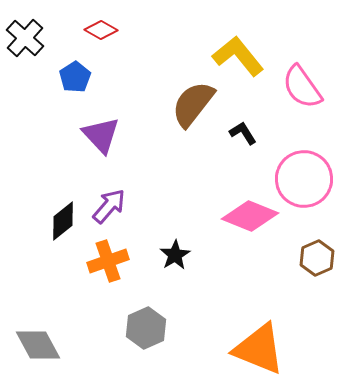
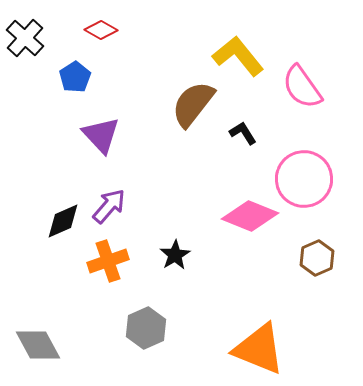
black diamond: rotated 15 degrees clockwise
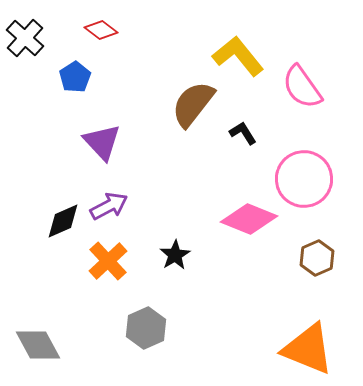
red diamond: rotated 8 degrees clockwise
purple triangle: moved 1 px right, 7 px down
purple arrow: rotated 21 degrees clockwise
pink diamond: moved 1 px left, 3 px down
orange cross: rotated 24 degrees counterclockwise
orange triangle: moved 49 px right
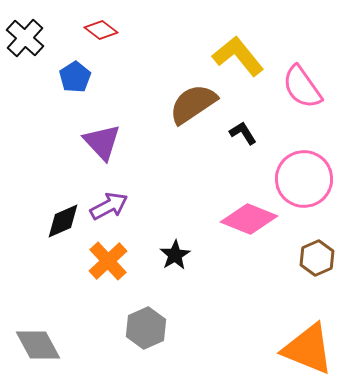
brown semicircle: rotated 18 degrees clockwise
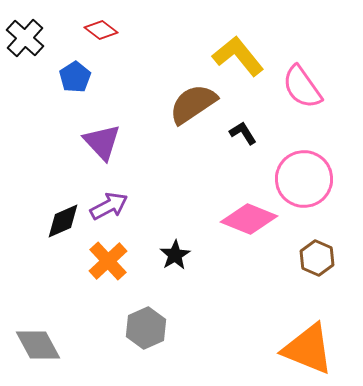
brown hexagon: rotated 12 degrees counterclockwise
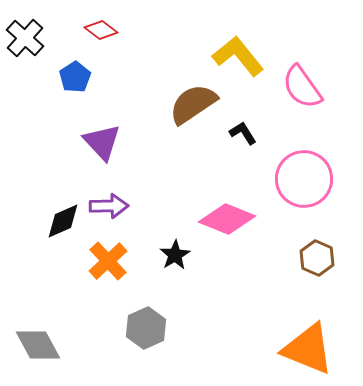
purple arrow: rotated 27 degrees clockwise
pink diamond: moved 22 px left
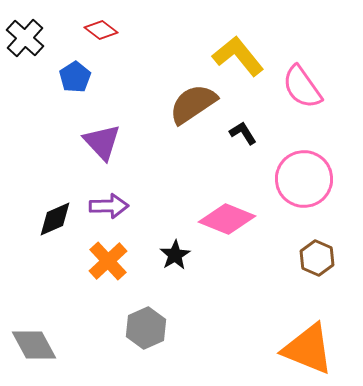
black diamond: moved 8 px left, 2 px up
gray diamond: moved 4 px left
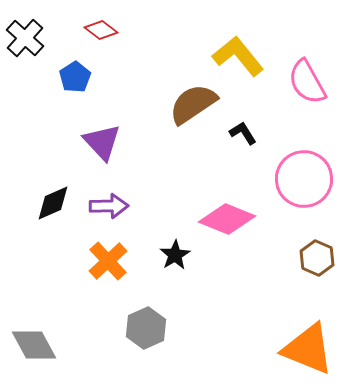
pink semicircle: moved 5 px right, 5 px up; rotated 6 degrees clockwise
black diamond: moved 2 px left, 16 px up
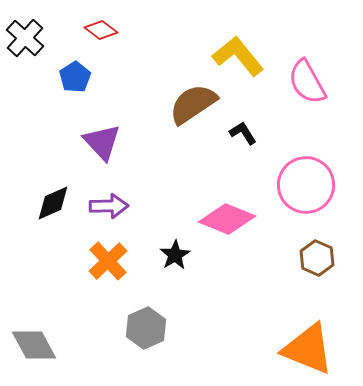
pink circle: moved 2 px right, 6 px down
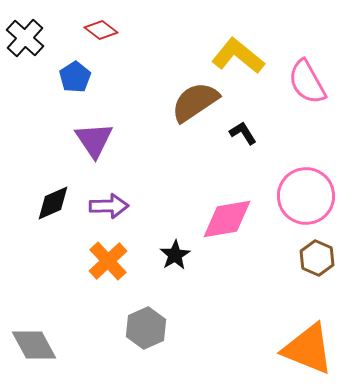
yellow L-shape: rotated 12 degrees counterclockwise
brown semicircle: moved 2 px right, 2 px up
purple triangle: moved 8 px left, 2 px up; rotated 9 degrees clockwise
pink circle: moved 11 px down
pink diamond: rotated 32 degrees counterclockwise
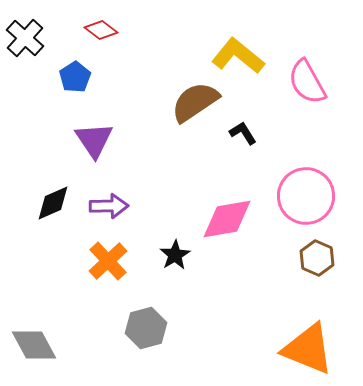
gray hexagon: rotated 9 degrees clockwise
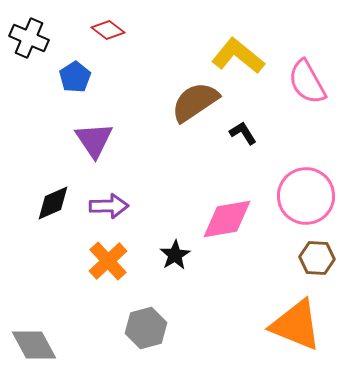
red diamond: moved 7 px right
black cross: moved 4 px right; rotated 18 degrees counterclockwise
brown hexagon: rotated 20 degrees counterclockwise
orange triangle: moved 12 px left, 24 px up
